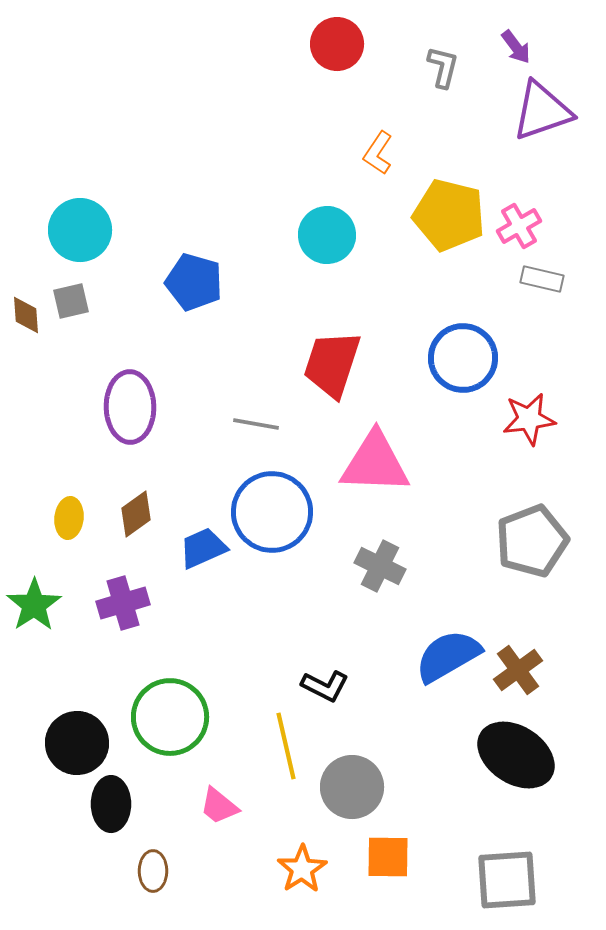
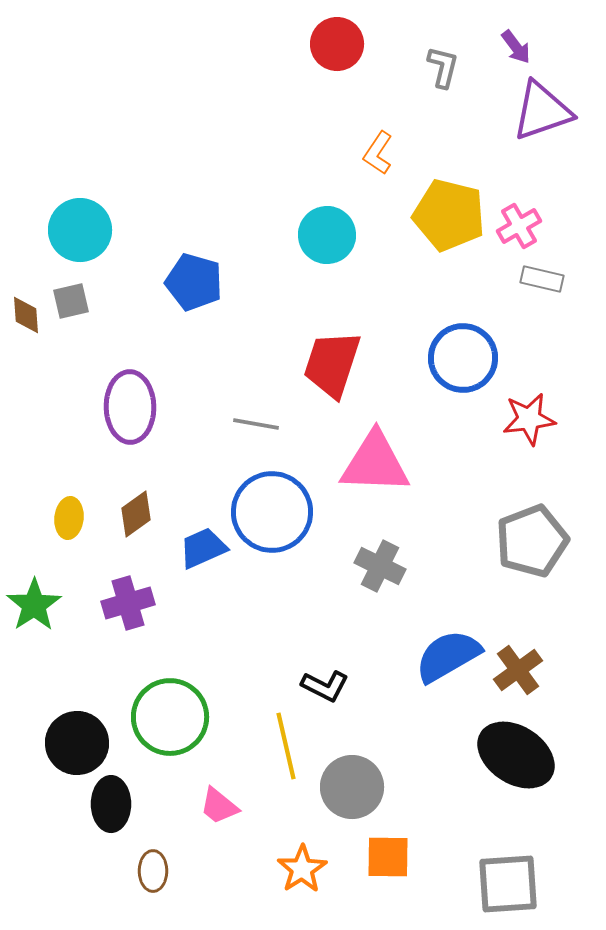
purple cross at (123, 603): moved 5 px right
gray square at (507, 880): moved 1 px right, 4 px down
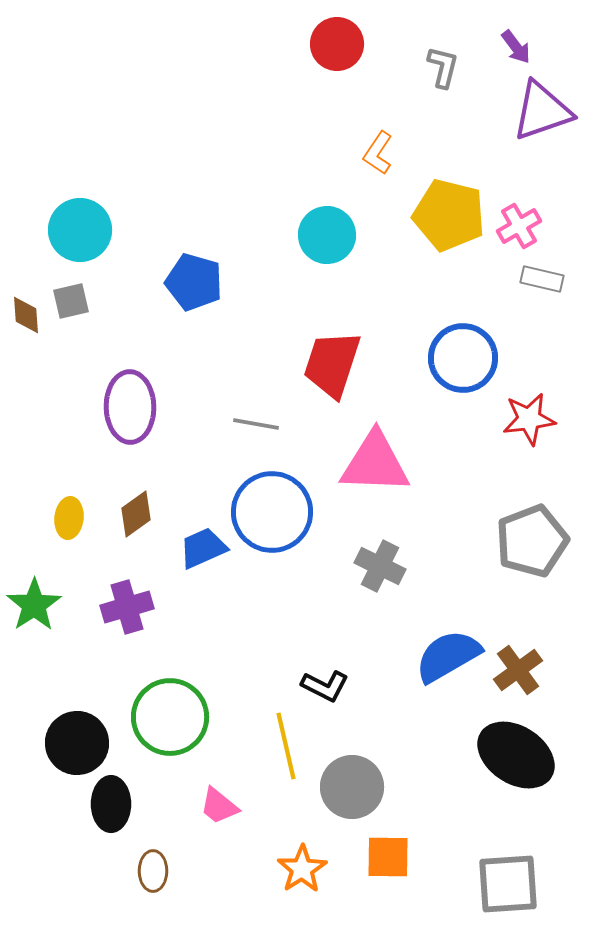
purple cross at (128, 603): moved 1 px left, 4 px down
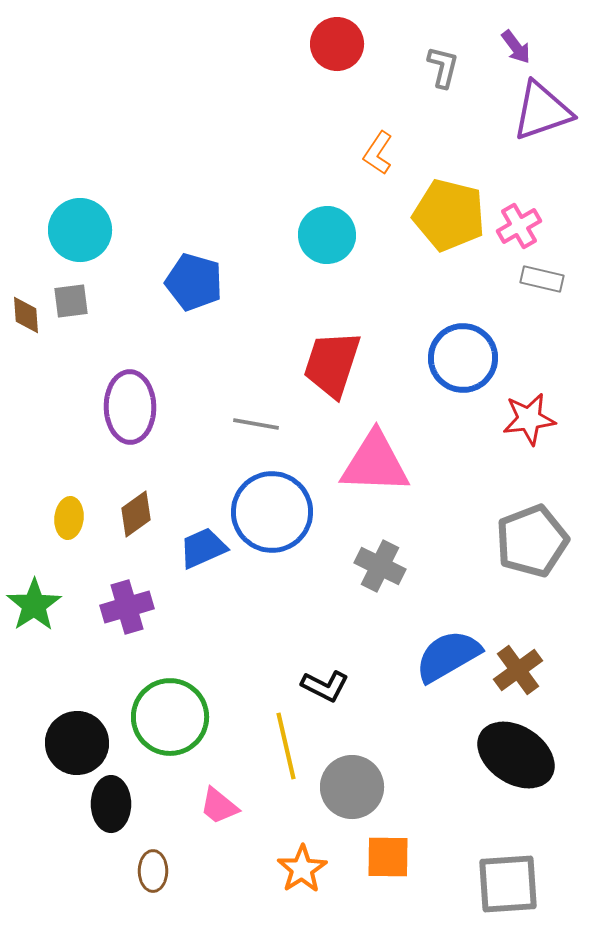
gray square at (71, 301): rotated 6 degrees clockwise
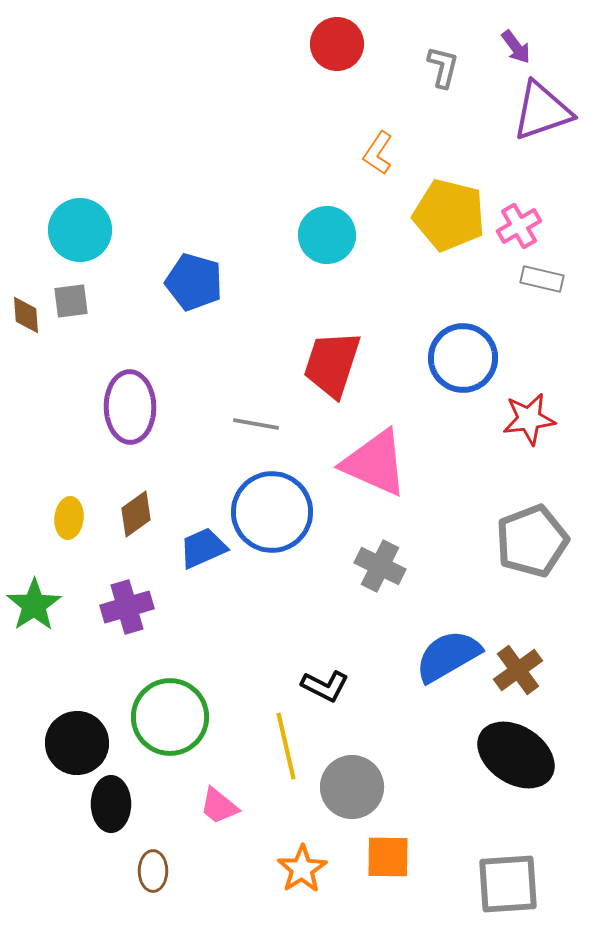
pink triangle at (375, 463): rotated 22 degrees clockwise
